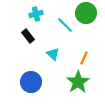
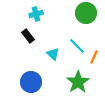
cyan line: moved 12 px right, 21 px down
orange line: moved 10 px right, 1 px up
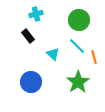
green circle: moved 7 px left, 7 px down
orange line: rotated 40 degrees counterclockwise
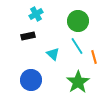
cyan cross: rotated 16 degrees counterclockwise
green circle: moved 1 px left, 1 px down
black rectangle: rotated 64 degrees counterclockwise
cyan line: rotated 12 degrees clockwise
blue circle: moved 2 px up
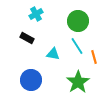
black rectangle: moved 1 px left, 2 px down; rotated 40 degrees clockwise
cyan triangle: rotated 32 degrees counterclockwise
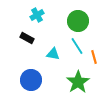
cyan cross: moved 1 px right, 1 px down
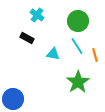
cyan cross: rotated 24 degrees counterclockwise
orange line: moved 1 px right, 2 px up
blue circle: moved 18 px left, 19 px down
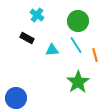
cyan line: moved 1 px left, 1 px up
cyan triangle: moved 1 px left, 4 px up; rotated 16 degrees counterclockwise
blue circle: moved 3 px right, 1 px up
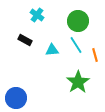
black rectangle: moved 2 px left, 2 px down
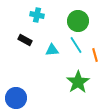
cyan cross: rotated 24 degrees counterclockwise
